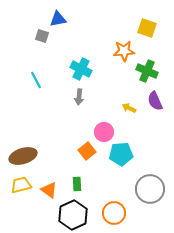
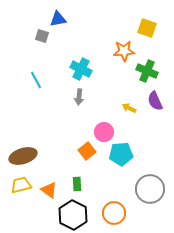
black hexagon: rotated 8 degrees counterclockwise
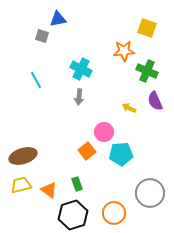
green rectangle: rotated 16 degrees counterclockwise
gray circle: moved 4 px down
black hexagon: rotated 16 degrees clockwise
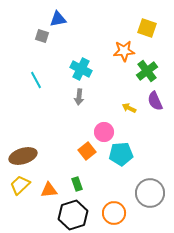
green cross: rotated 30 degrees clockwise
yellow trapezoid: moved 1 px left; rotated 30 degrees counterclockwise
orange triangle: rotated 42 degrees counterclockwise
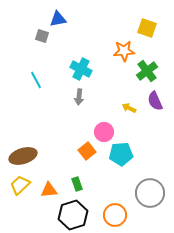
orange circle: moved 1 px right, 2 px down
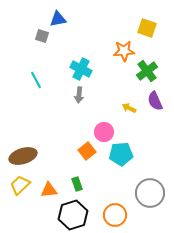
gray arrow: moved 2 px up
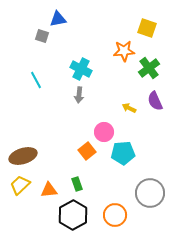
green cross: moved 2 px right, 3 px up
cyan pentagon: moved 2 px right, 1 px up
black hexagon: rotated 12 degrees counterclockwise
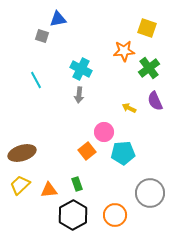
brown ellipse: moved 1 px left, 3 px up
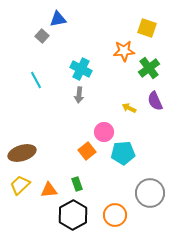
gray square: rotated 24 degrees clockwise
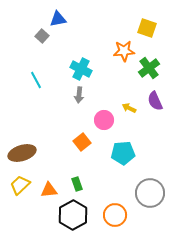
pink circle: moved 12 px up
orange square: moved 5 px left, 9 px up
